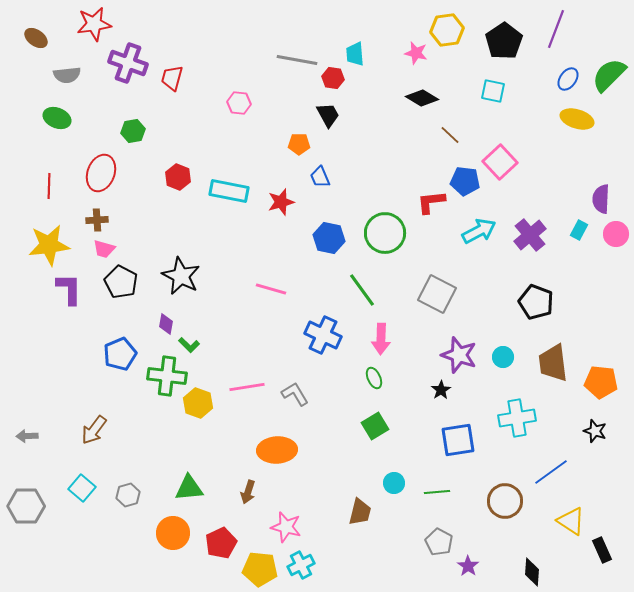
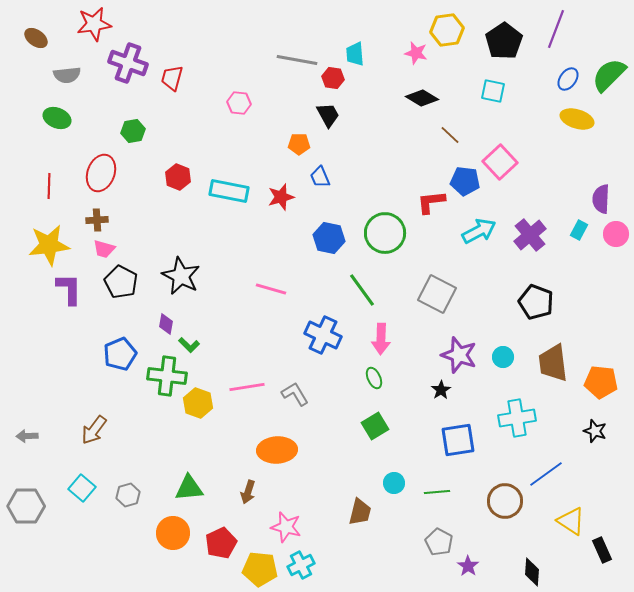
red star at (281, 202): moved 5 px up
blue line at (551, 472): moved 5 px left, 2 px down
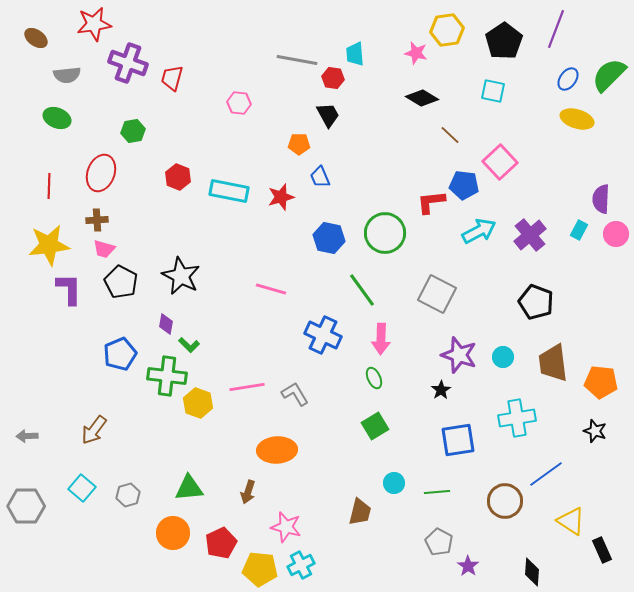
blue pentagon at (465, 181): moved 1 px left, 4 px down
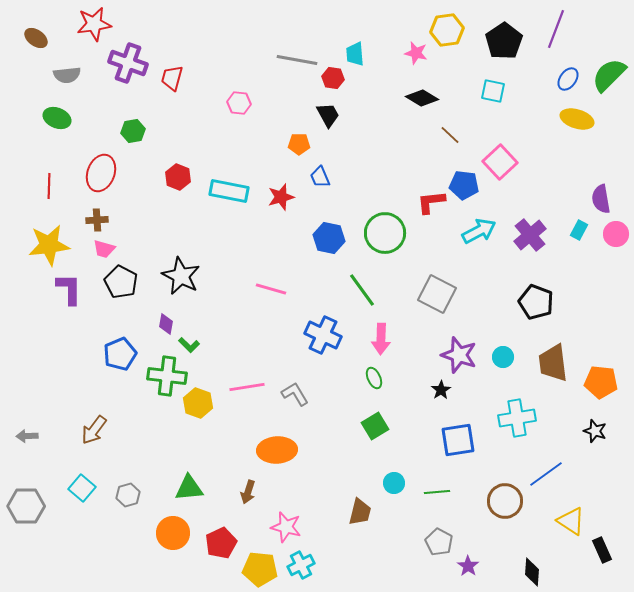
purple semicircle at (601, 199): rotated 12 degrees counterclockwise
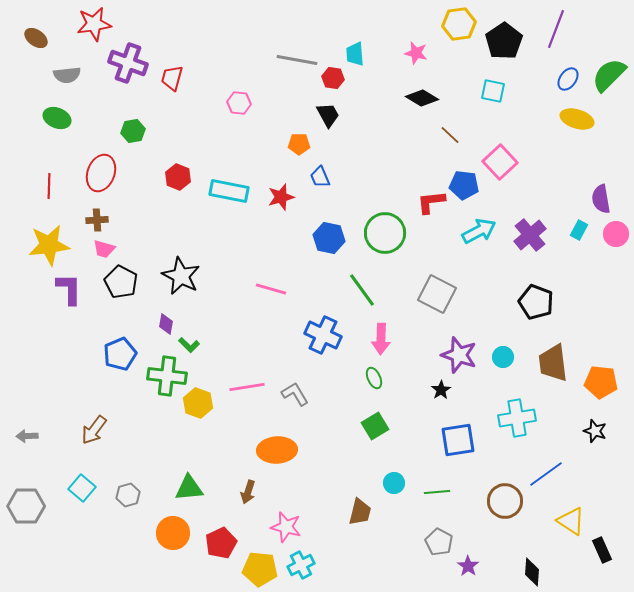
yellow hexagon at (447, 30): moved 12 px right, 6 px up
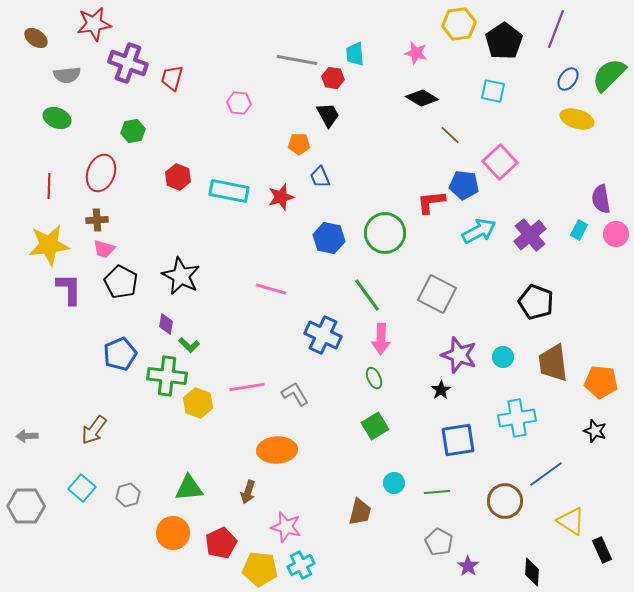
green line at (362, 290): moved 5 px right, 5 px down
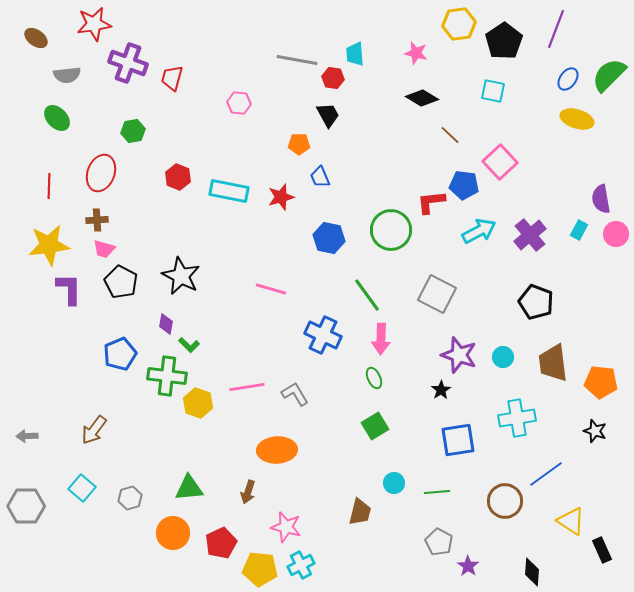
green ellipse at (57, 118): rotated 24 degrees clockwise
green circle at (385, 233): moved 6 px right, 3 px up
gray hexagon at (128, 495): moved 2 px right, 3 px down
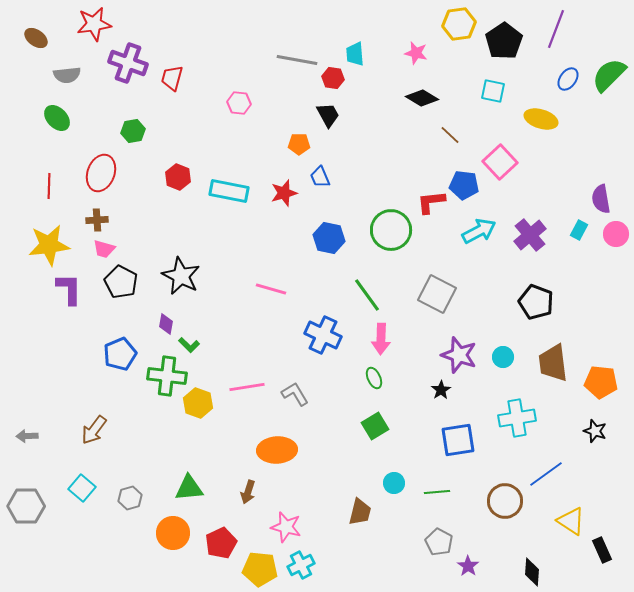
yellow ellipse at (577, 119): moved 36 px left
red star at (281, 197): moved 3 px right, 4 px up
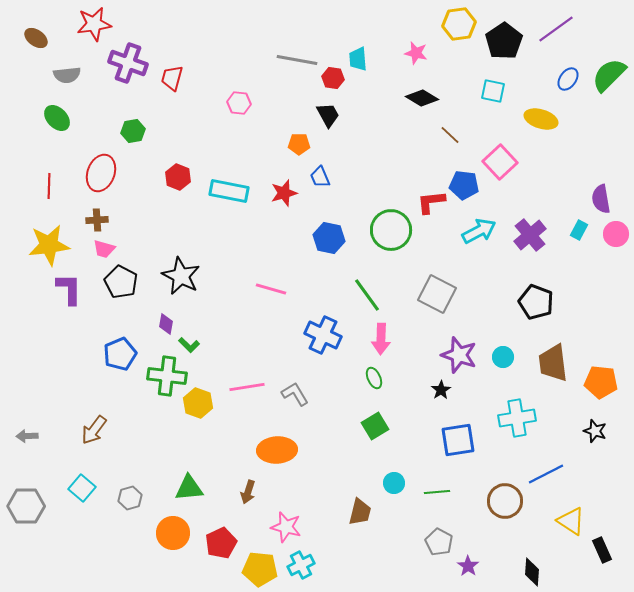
purple line at (556, 29): rotated 33 degrees clockwise
cyan trapezoid at (355, 54): moved 3 px right, 5 px down
blue line at (546, 474): rotated 9 degrees clockwise
